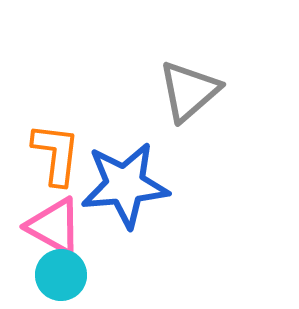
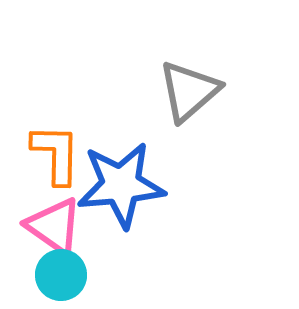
orange L-shape: rotated 6 degrees counterclockwise
blue star: moved 4 px left
pink triangle: rotated 6 degrees clockwise
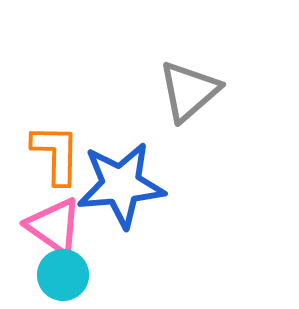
cyan circle: moved 2 px right
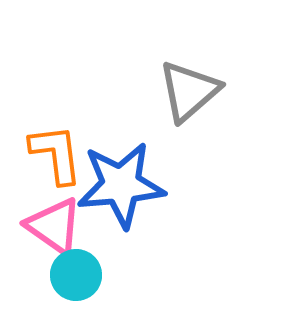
orange L-shape: rotated 8 degrees counterclockwise
cyan circle: moved 13 px right
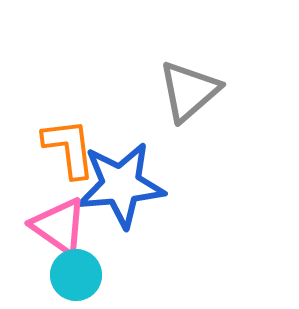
orange L-shape: moved 13 px right, 6 px up
pink triangle: moved 5 px right
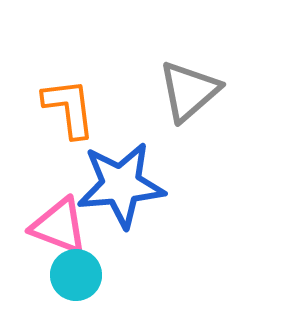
orange L-shape: moved 40 px up
pink triangle: rotated 14 degrees counterclockwise
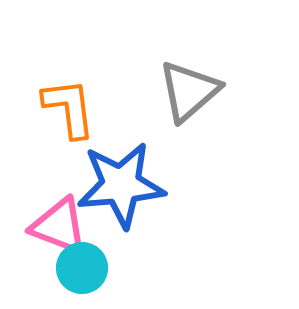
cyan circle: moved 6 px right, 7 px up
